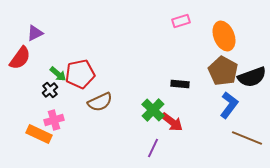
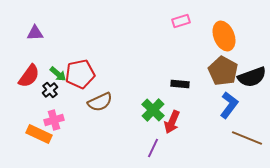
purple triangle: rotated 24 degrees clockwise
red semicircle: moved 9 px right, 18 px down
red arrow: rotated 75 degrees clockwise
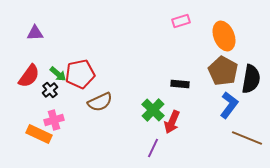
black semicircle: moved 1 px left, 2 px down; rotated 60 degrees counterclockwise
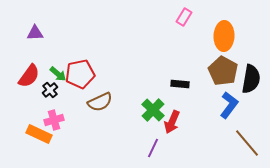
pink rectangle: moved 3 px right, 4 px up; rotated 42 degrees counterclockwise
orange ellipse: rotated 24 degrees clockwise
brown line: moved 5 px down; rotated 28 degrees clockwise
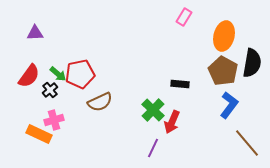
orange ellipse: rotated 12 degrees clockwise
black semicircle: moved 1 px right, 16 px up
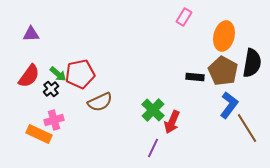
purple triangle: moved 4 px left, 1 px down
black rectangle: moved 15 px right, 7 px up
black cross: moved 1 px right, 1 px up
brown line: moved 15 px up; rotated 8 degrees clockwise
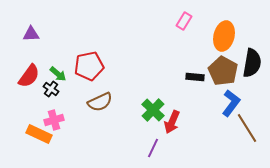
pink rectangle: moved 4 px down
red pentagon: moved 9 px right, 8 px up
black cross: rotated 14 degrees counterclockwise
blue L-shape: moved 2 px right, 2 px up
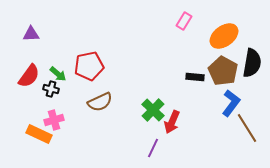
orange ellipse: rotated 40 degrees clockwise
black cross: rotated 21 degrees counterclockwise
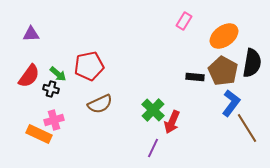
brown semicircle: moved 2 px down
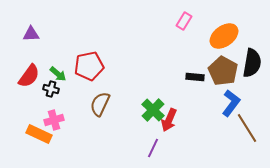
brown semicircle: rotated 140 degrees clockwise
red arrow: moved 3 px left, 2 px up
